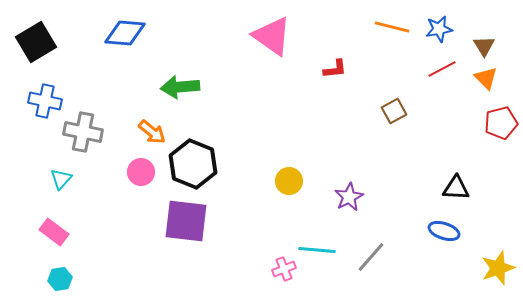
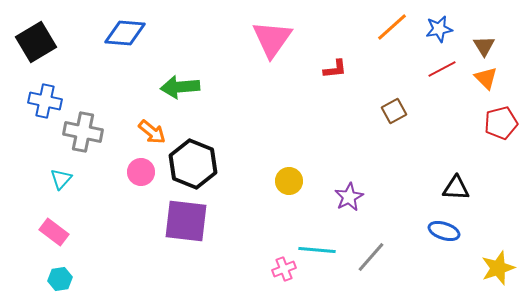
orange line: rotated 56 degrees counterclockwise
pink triangle: moved 3 px down; rotated 30 degrees clockwise
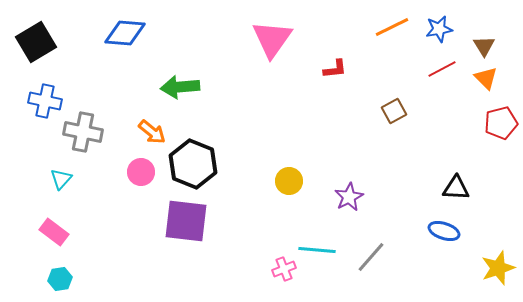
orange line: rotated 16 degrees clockwise
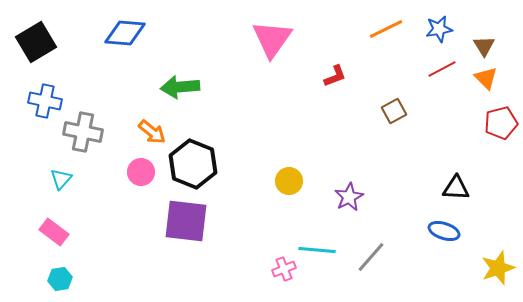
orange line: moved 6 px left, 2 px down
red L-shape: moved 7 px down; rotated 15 degrees counterclockwise
